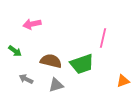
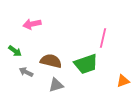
green trapezoid: moved 4 px right
gray arrow: moved 7 px up
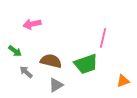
gray arrow: rotated 16 degrees clockwise
gray triangle: rotated 14 degrees counterclockwise
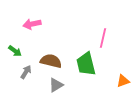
green trapezoid: rotated 95 degrees clockwise
gray arrow: rotated 80 degrees clockwise
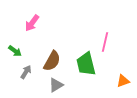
pink arrow: moved 1 px up; rotated 42 degrees counterclockwise
pink line: moved 2 px right, 4 px down
brown semicircle: moved 1 px right; rotated 105 degrees clockwise
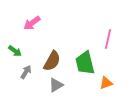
pink arrow: rotated 18 degrees clockwise
pink line: moved 3 px right, 3 px up
green trapezoid: moved 1 px left, 1 px up
orange triangle: moved 17 px left, 2 px down
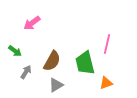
pink line: moved 1 px left, 5 px down
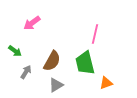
pink line: moved 12 px left, 10 px up
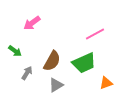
pink line: rotated 48 degrees clockwise
green trapezoid: moved 1 px left; rotated 100 degrees counterclockwise
gray arrow: moved 1 px right, 1 px down
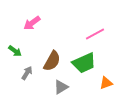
gray triangle: moved 5 px right, 2 px down
